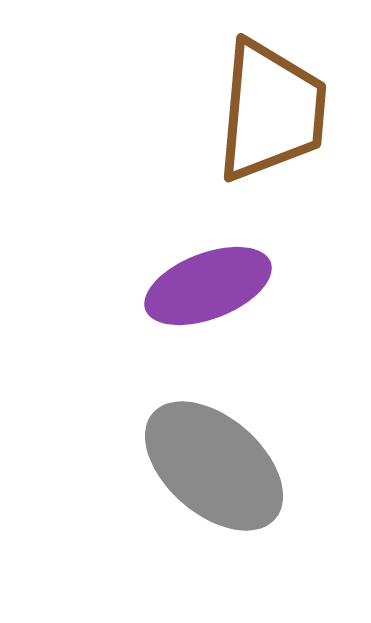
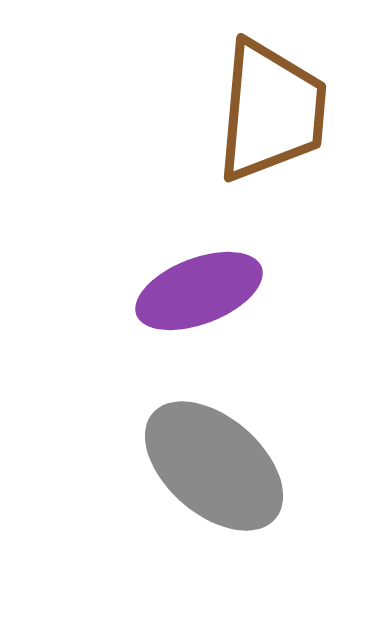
purple ellipse: moved 9 px left, 5 px down
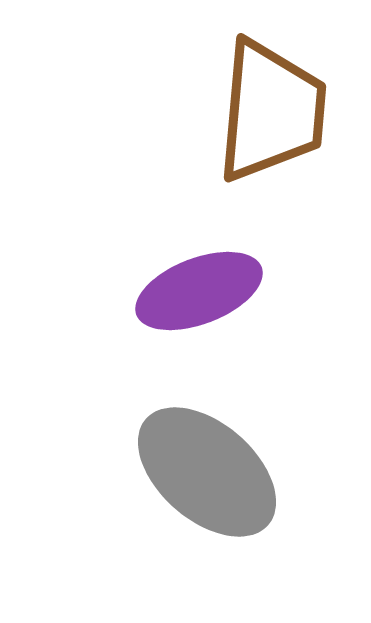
gray ellipse: moved 7 px left, 6 px down
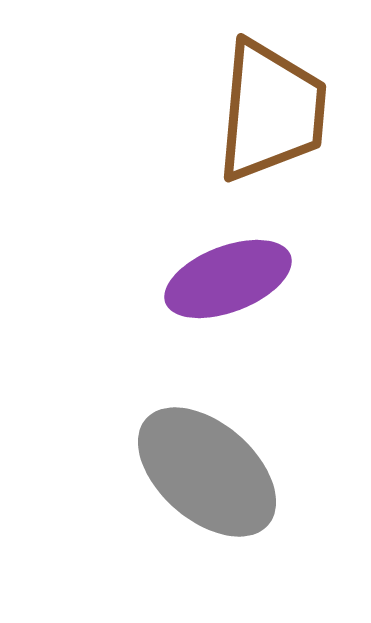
purple ellipse: moved 29 px right, 12 px up
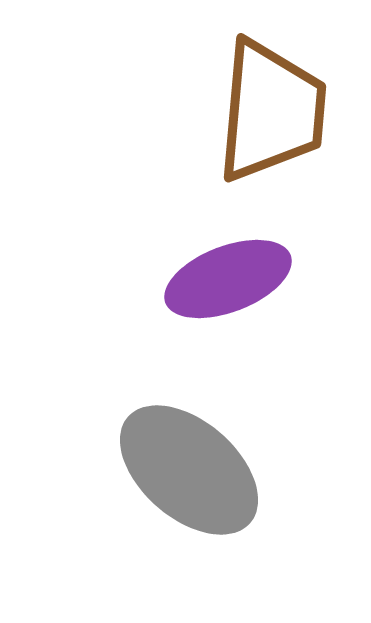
gray ellipse: moved 18 px left, 2 px up
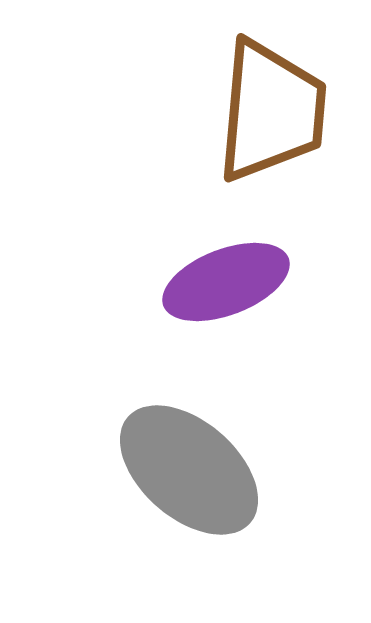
purple ellipse: moved 2 px left, 3 px down
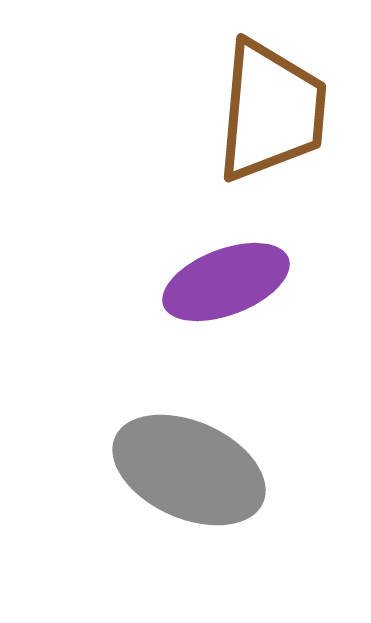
gray ellipse: rotated 17 degrees counterclockwise
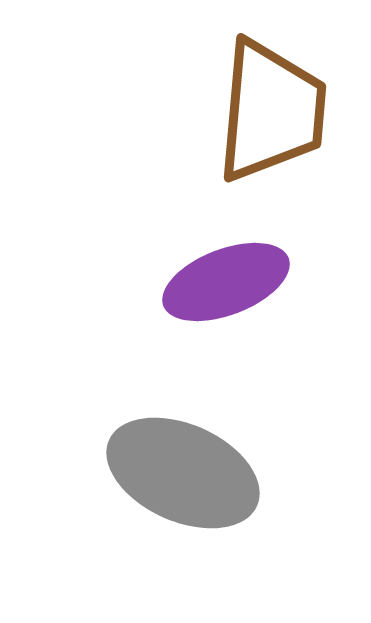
gray ellipse: moved 6 px left, 3 px down
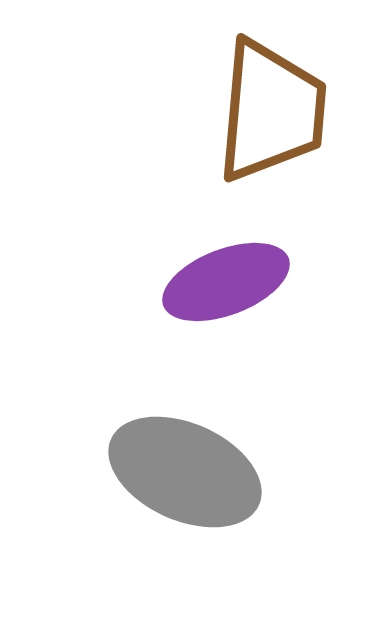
gray ellipse: moved 2 px right, 1 px up
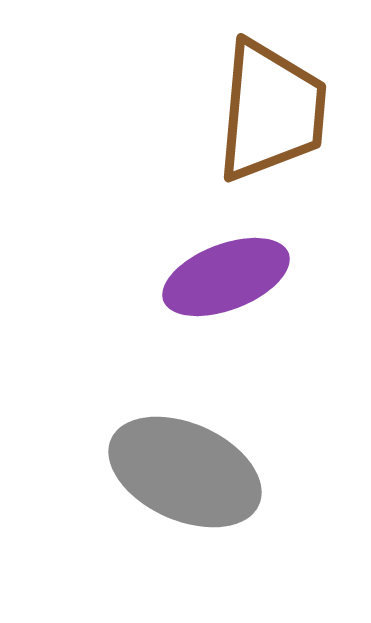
purple ellipse: moved 5 px up
